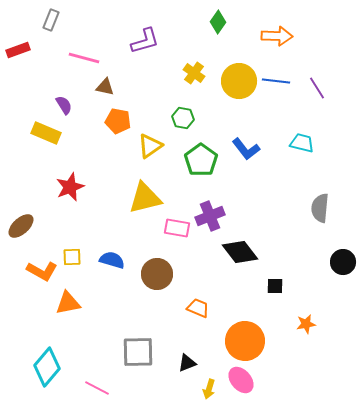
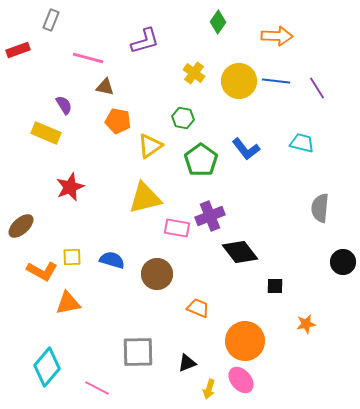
pink line at (84, 58): moved 4 px right
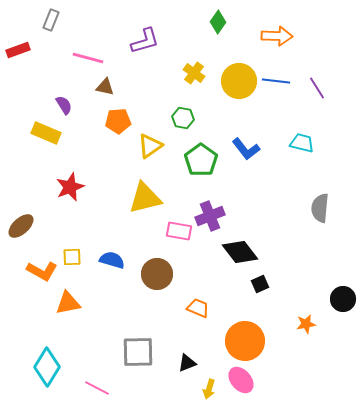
orange pentagon at (118, 121): rotated 15 degrees counterclockwise
pink rectangle at (177, 228): moved 2 px right, 3 px down
black circle at (343, 262): moved 37 px down
black square at (275, 286): moved 15 px left, 2 px up; rotated 24 degrees counterclockwise
cyan diamond at (47, 367): rotated 9 degrees counterclockwise
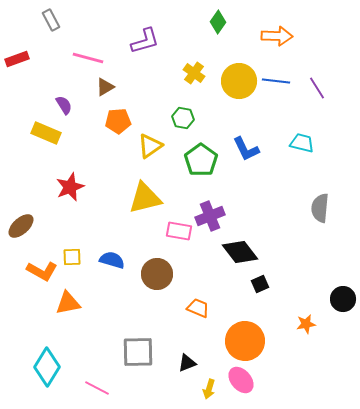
gray rectangle at (51, 20): rotated 50 degrees counterclockwise
red rectangle at (18, 50): moved 1 px left, 9 px down
brown triangle at (105, 87): rotated 42 degrees counterclockwise
blue L-shape at (246, 149): rotated 12 degrees clockwise
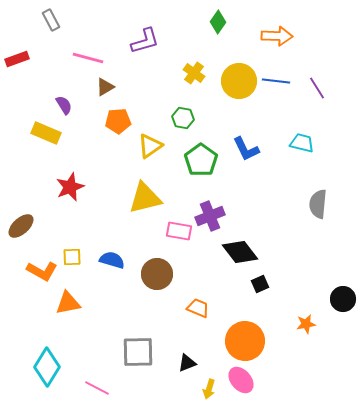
gray semicircle at (320, 208): moved 2 px left, 4 px up
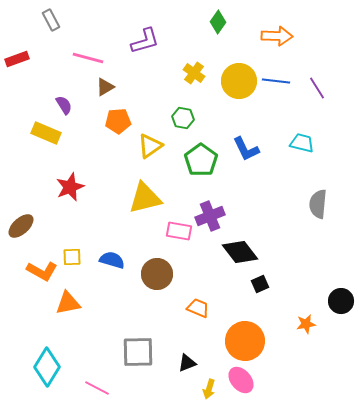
black circle at (343, 299): moved 2 px left, 2 px down
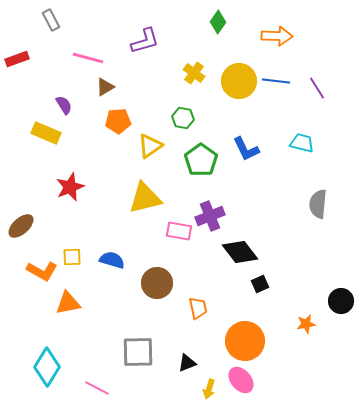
brown circle at (157, 274): moved 9 px down
orange trapezoid at (198, 308): rotated 55 degrees clockwise
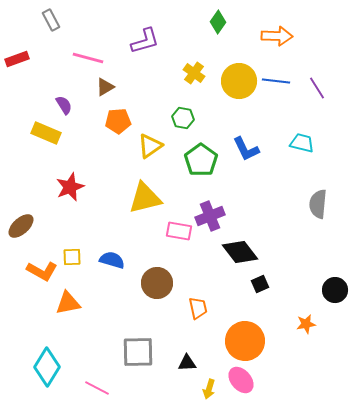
black circle at (341, 301): moved 6 px left, 11 px up
black triangle at (187, 363): rotated 18 degrees clockwise
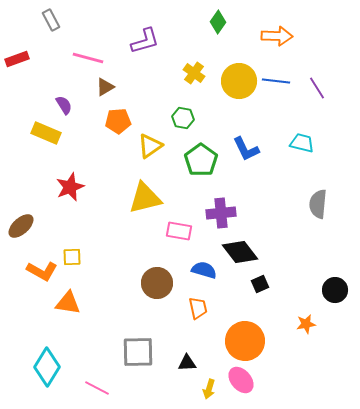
purple cross at (210, 216): moved 11 px right, 3 px up; rotated 16 degrees clockwise
blue semicircle at (112, 260): moved 92 px right, 10 px down
orange triangle at (68, 303): rotated 20 degrees clockwise
